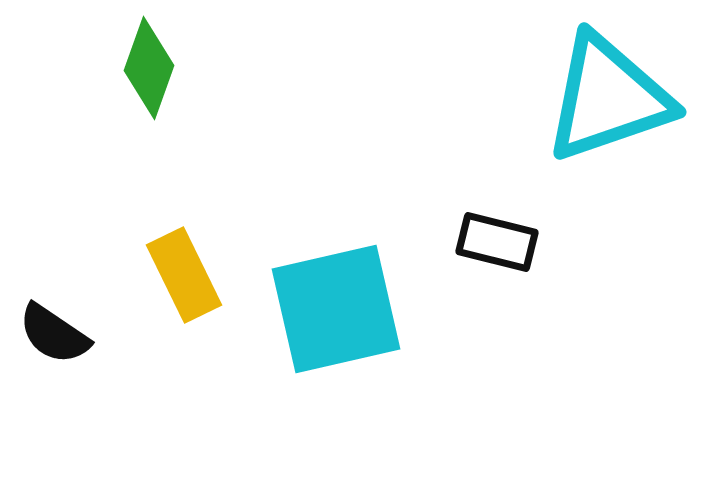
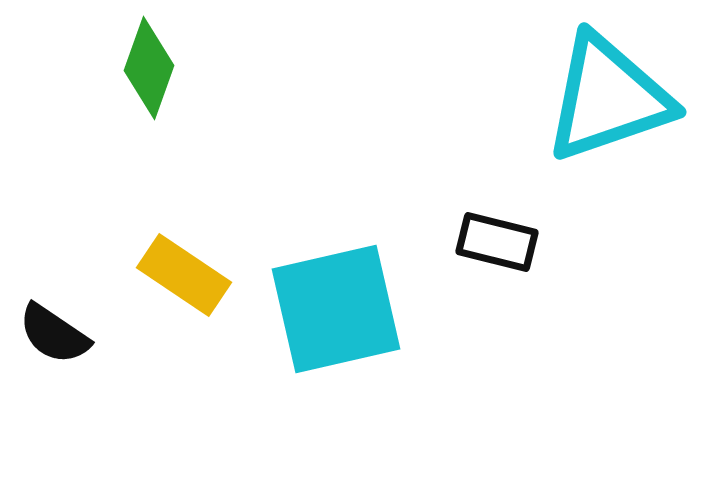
yellow rectangle: rotated 30 degrees counterclockwise
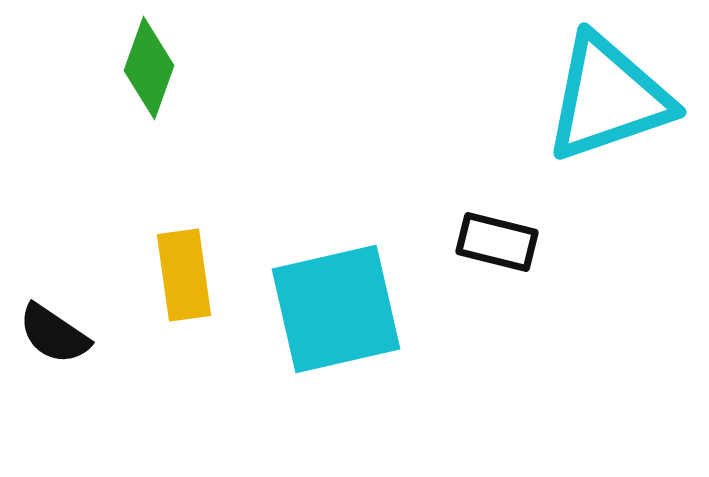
yellow rectangle: rotated 48 degrees clockwise
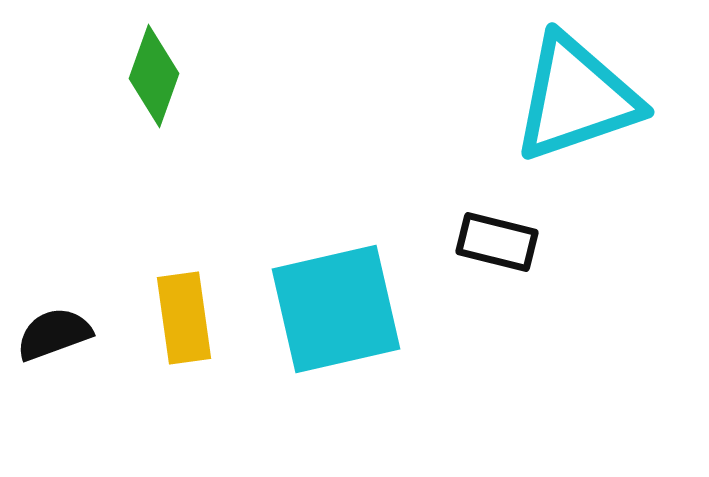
green diamond: moved 5 px right, 8 px down
cyan triangle: moved 32 px left
yellow rectangle: moved 43 px down
black semicircle: rotated 126 degrees clockwise
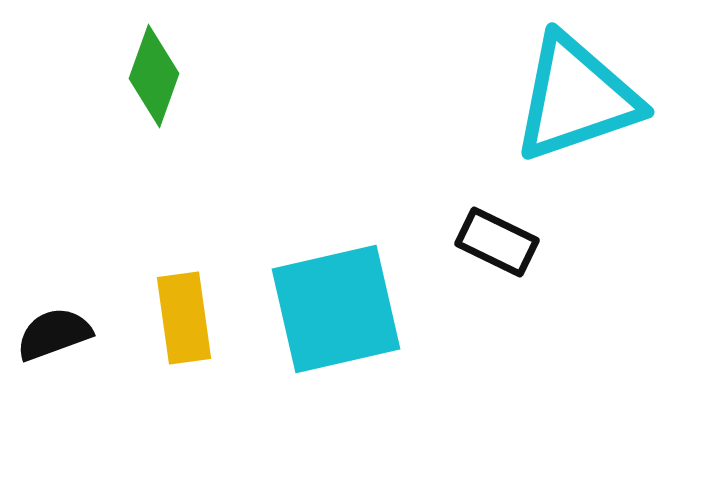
black rectangle: rotated 12 degrees clockwise
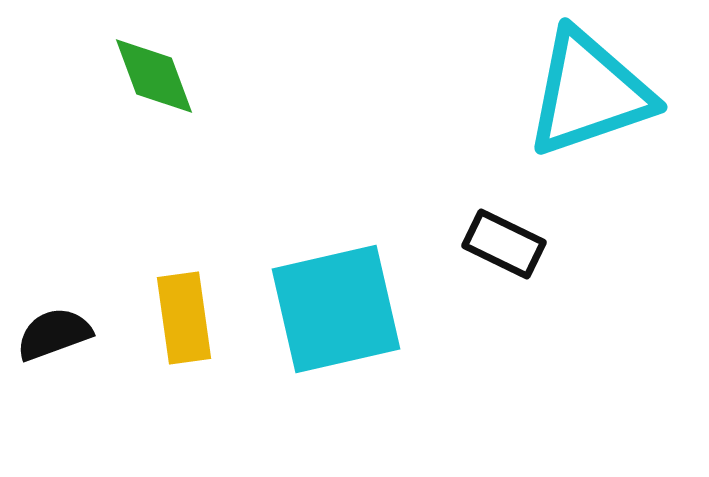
green diamond: rotated 40 degrees counterclockwise
cyan triangle: moved 13 px right, 5 px up
black rectangle: moved 7 px right, 2 px down
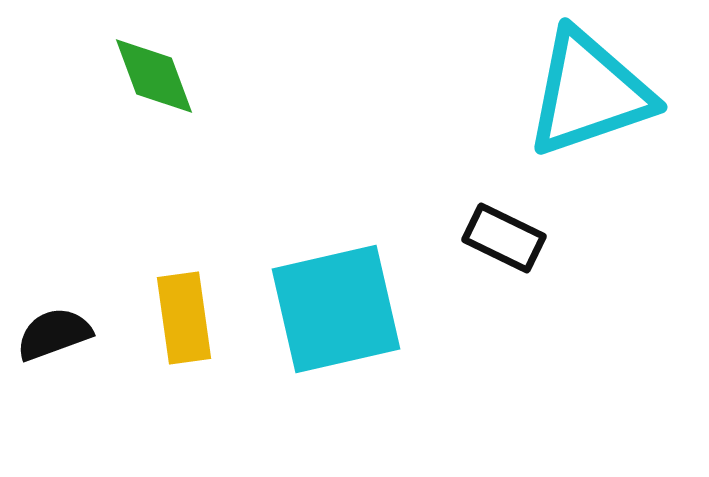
black rectangle: moved 6 px up
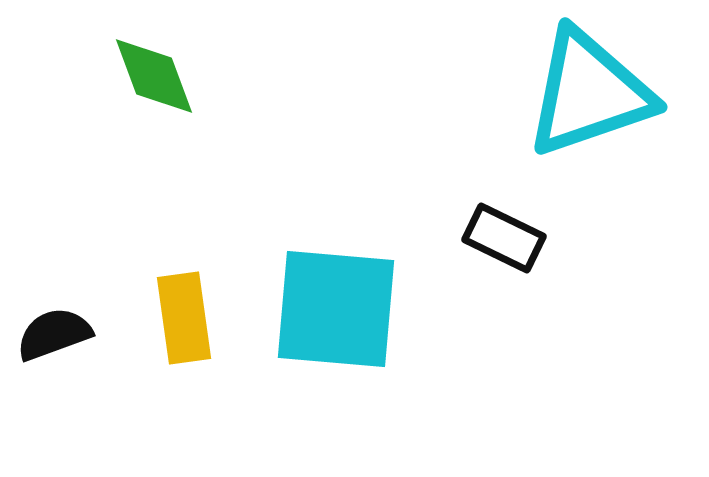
cyan square: rotated 18 degrees clockwise
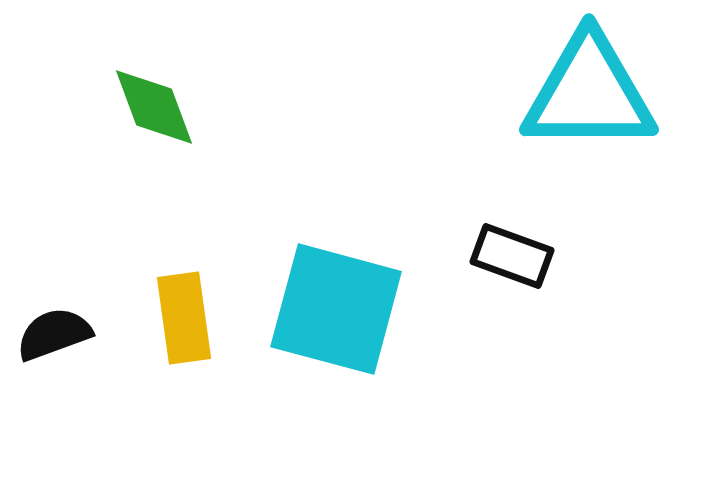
green diamond: moved 31 px down
cyan triangle: rotated 19 degrees clockwise
black rectangle: moved 8 px right, 18 px down; rotated 6 degrees counterclockwise
cyan square: rotated 10 degrees clockwise
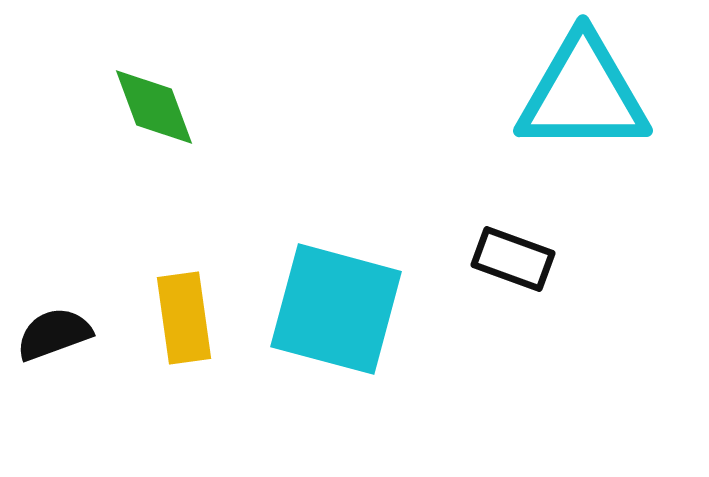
cyan triangle: moved 6 px left, 1 px down
black rectangle: moved 1 px right, 3 px down
